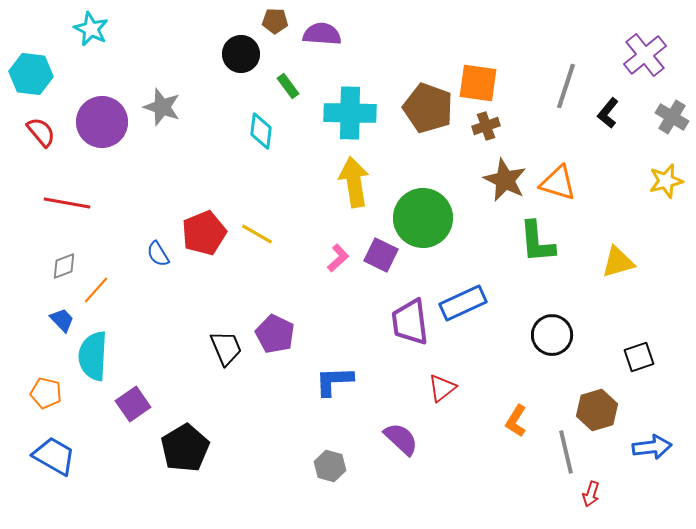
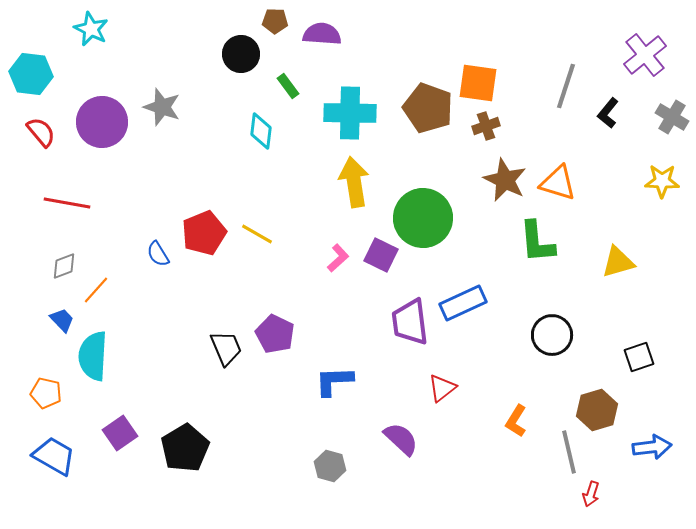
yellow star at (666, 181): moved 4 px left; rotated 16 degrees clockwise
purple square at (133, 404): moved 13 px left, 29 px down
gray line at (566, 452): moved 3 px right
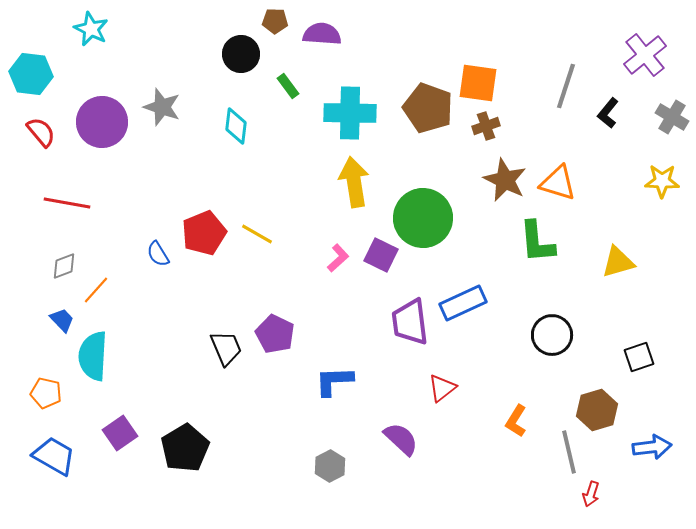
cyan diamond at (261, 131): moved 25 px left, 5 px up
gray hexagon at (330, 466): rotated 16 degrees clockwise
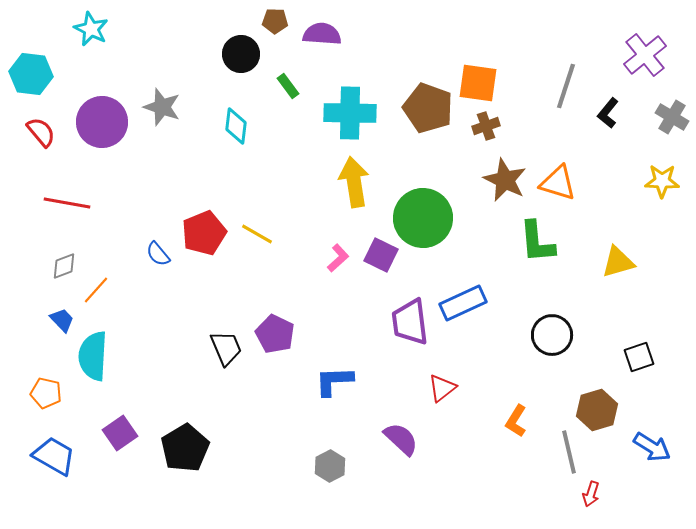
blue semicircle at (158, 254): rotated 8 degrees counterclockwise
blue arrow at (652, 447): rotated 39 degrees clockwise
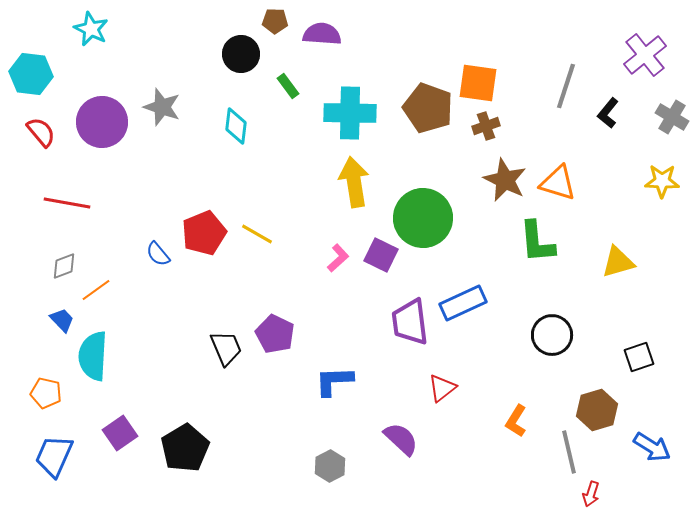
orange line at (96, 290): rotated 12 degrees clockwise
blue trapezoid at (54, 456): rotated 96 degrees counterclockwise
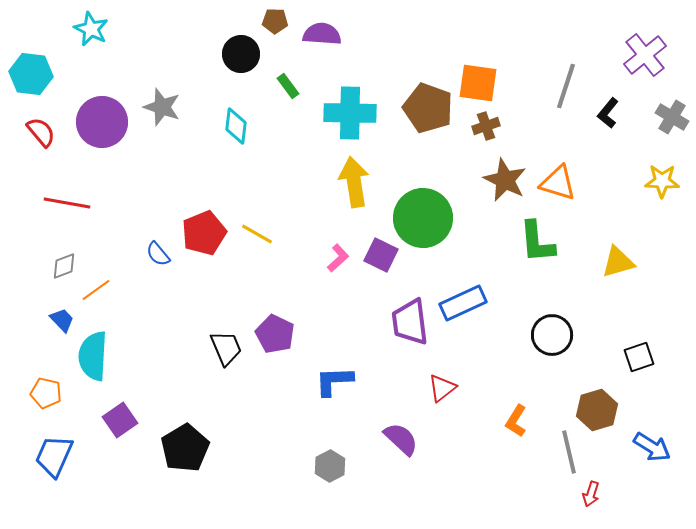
purple square at (120, 433): moved 13 px up
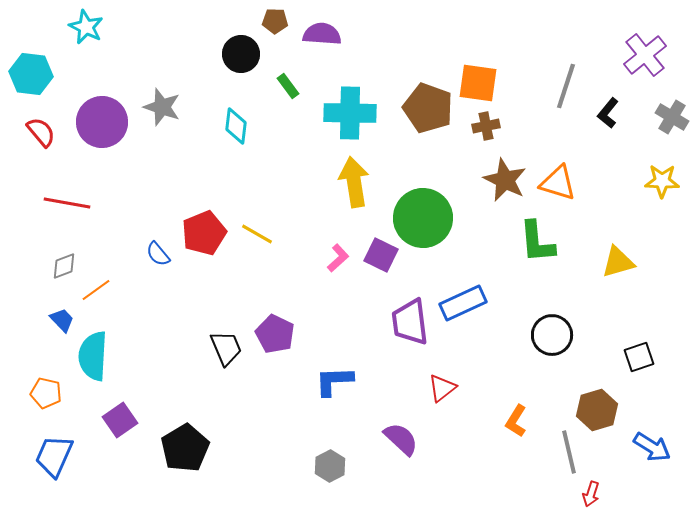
cyan star at (91, 29): moved 5 px left, 2 px up
brown cross at (486, 126): rotated 8 degrees clockwise
